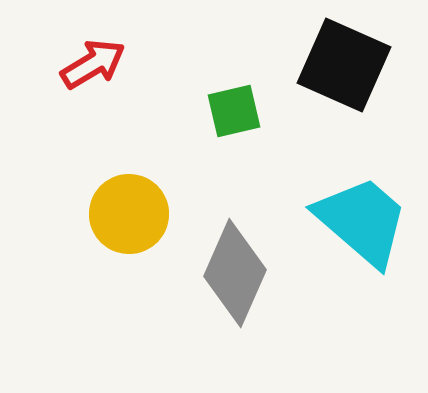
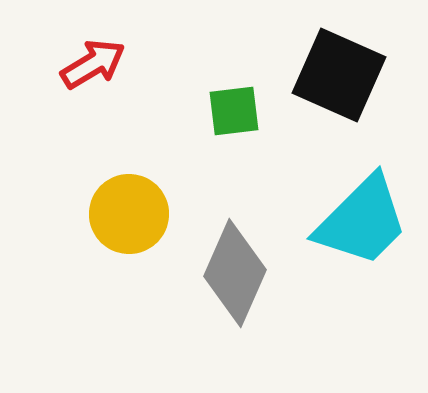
black square: moved 5 px left, 10 px down
green square: rotated 6 degrees clockwise
cyan trapezoid: rotated 94 degrees clockwise
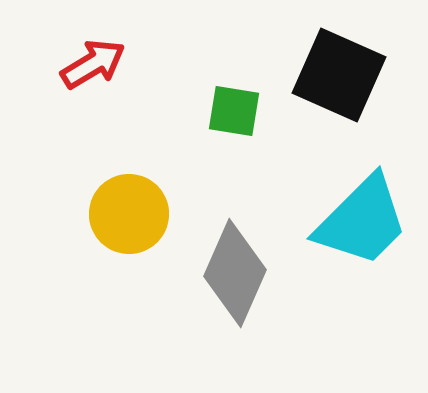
green square: rotated 16 degrees clockwise
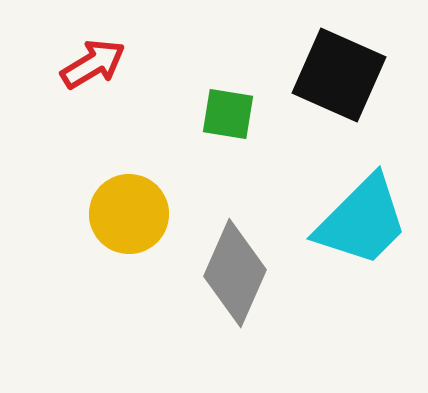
green square: moved 6 px left, 3 px down
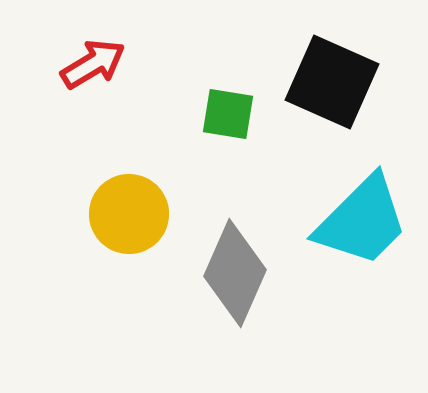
black square: moved 7 px left, 7 px down
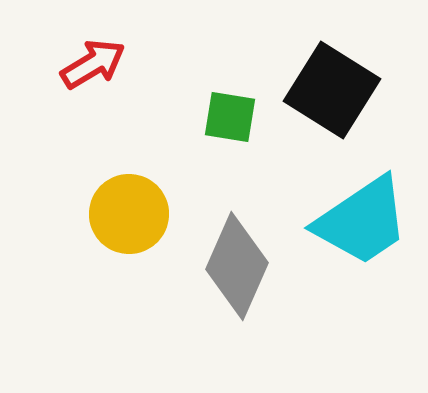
black square: moved 8 px down; rotated 8 degrees clockwise
green square: moved 2 px right, 3 px down
cyan trapezoid: rotated 11 degrees clockwise
gray diamond: moved 2 px right, 7 px up
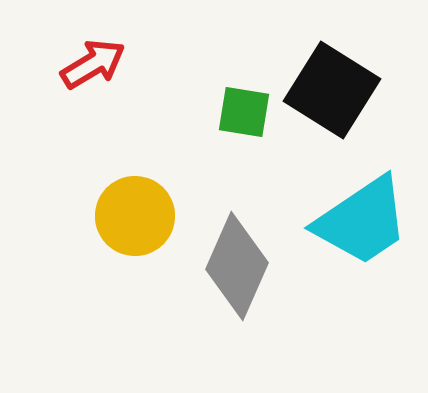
green square: moved 14 px right, 5 px up
yellow circle: moved 6 px right, 2 px down
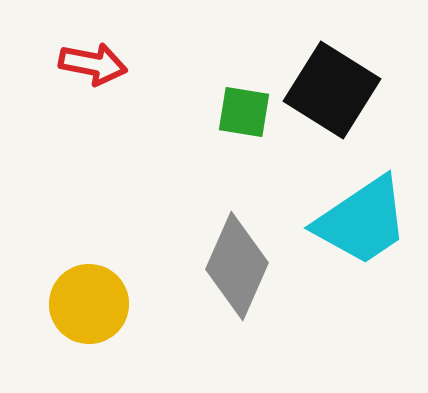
red arrow: rotated 42 degrees clockwise
yellow circle: moved 46 px left, 88 px down
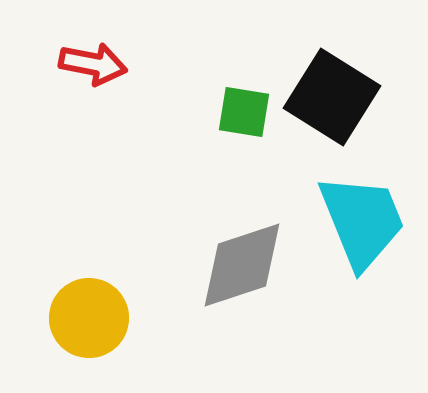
black square: moved 7 px down
cyan trapezoid: rotated 78 degrees counterclockwise
gray diamond: moved 5 px right, 1 px up; rotated 48 degrees clockwise
yellow circle: moved 14 px down
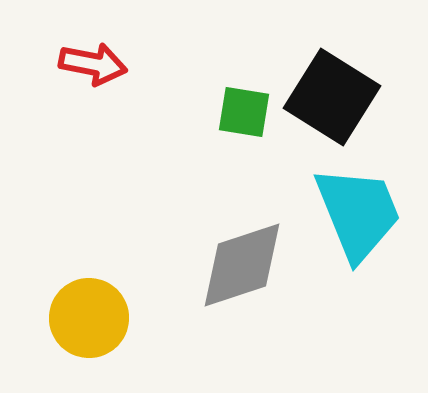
cyan trapezoid: moved 4 px left, 8 px up
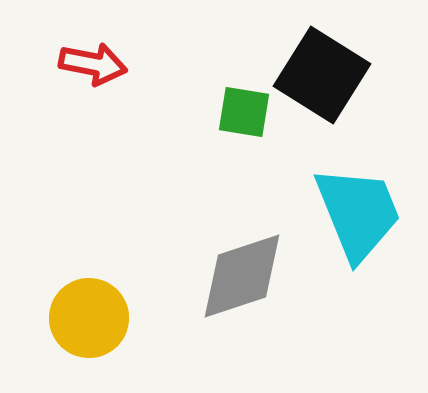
black square: moved 10 px left, 22 px up
gray diamond: moved 11 px down
